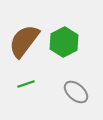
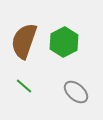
brown semicircle: rotated 18 degrees counterclockwise
green line: moved 2 px left, 2 px down; rotated 60 degrees clockwise
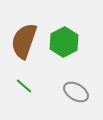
gray ellipse: rotated 10 degrees counterclockwise
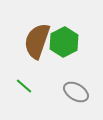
brown semicircle: moved 13 px right
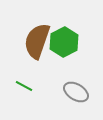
green line: rotated 12 degrees counterclockwise
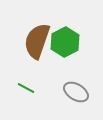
green hexagon: moved 1 px right
green line: moved 2 px right, 2 px down
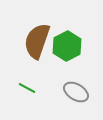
green hexagon: moved 2 px right, 4 px down
green line: moved 1 px right
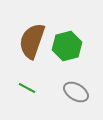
brown semicircle: moved 5 px left
green hexagon: rotated 12 degrees clockwise
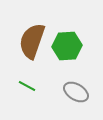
green hexagon: rotated 12 degrees clockwise
green line: moved 2 px up
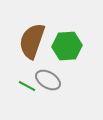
gray ellipse: moved 28 px left, 12 px up
